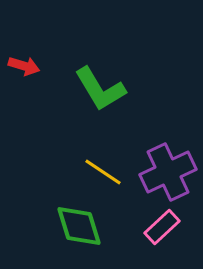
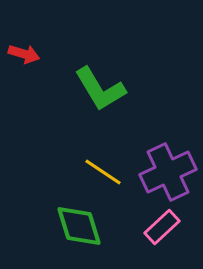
red arrow: moved 12 px up
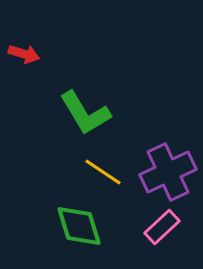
green L-shape: moved 15 px left, 24 px down
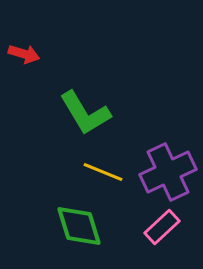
yellow line: rotated 12 degrees counterclockwise
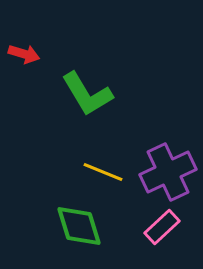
green L-shape: moved 2 px right, 19 px up
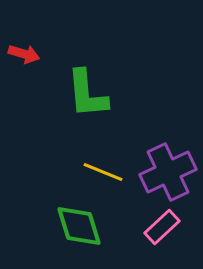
green L-shape: rotated 26 degrees clockwise
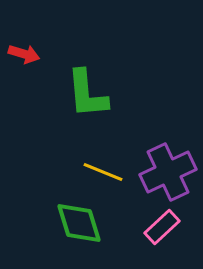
green diamond: moved 3 px up
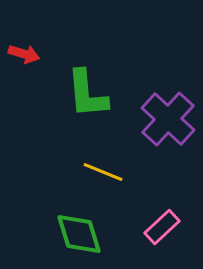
purple cross: moved 53 px up; rotated 22 degrees counterclockwise
green diamond: moved 11 px down
